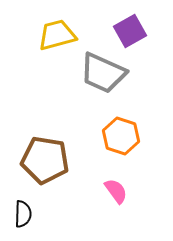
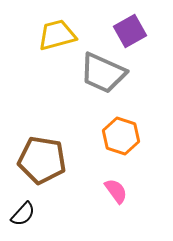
brown pentagon: moved 3 px left
black semicircle: rotated 40 degrees clockwise
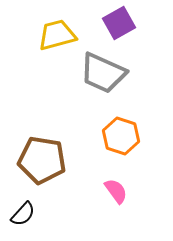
purple square: moved 11 px left, 8 px up
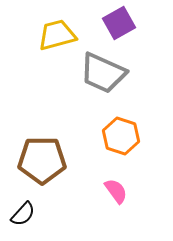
brown pentagon: rotated 9 degrees counterclockwise
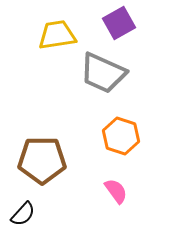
yellow trapezoid: rotated 6 degrees clockwise
